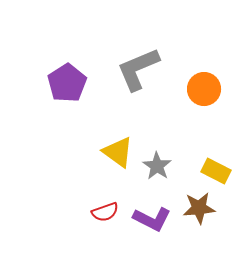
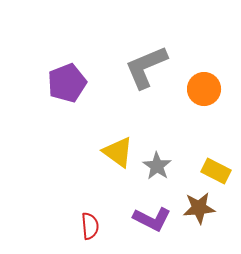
gray L-shape: moved 8 px right, 2 px up
purple pentagon: rotated 12 degrees clockwise
red semicircle: moved 15 px left, 14 px down; rotated 76 degrees counterclockwise
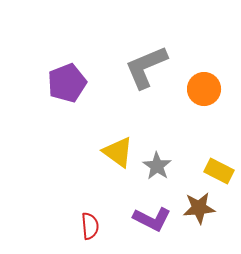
yellow rectangle: moved 3 px right
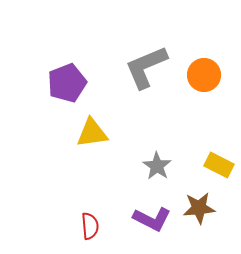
orange circle: moved 14 px up
yellow triangle: moved 26 px left, 19 px up; rotated 44 degrees counterclockwise
yellow rectangle: moved 6 px up
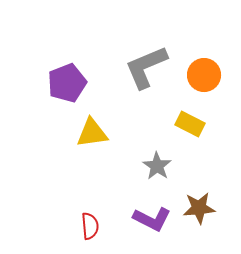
yellow rectangle: moved 29 px left, 41 px up
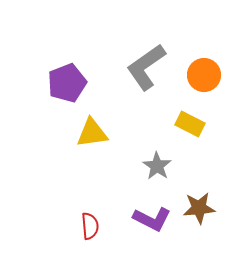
gray L-shape: rotated 12 degrees counterclockwise
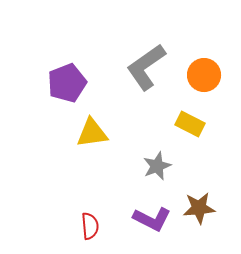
gray star: rotated 16 degrees clockwise
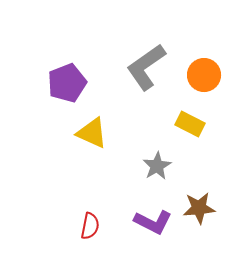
yellow triangle: rotated 32 degrees clockwise
gray star: rotated 8 degrees counterclockwise
purple L-shape: moved 1 px right, 3 px down
red semicircle: rotated 16 degrees clockwise
